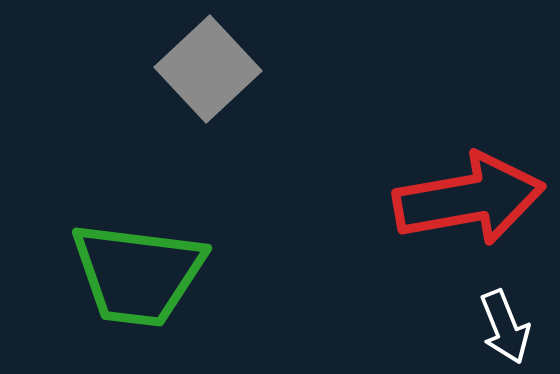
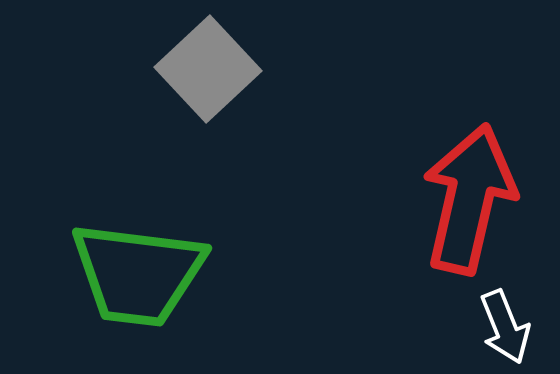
red arrow: rotated 67 degrees counterclockwise
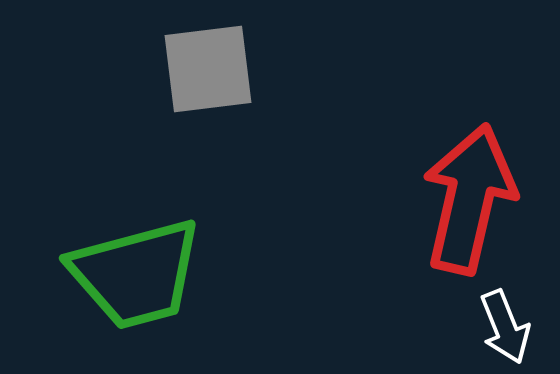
gray square: rotated 36 degrees clockwise
green trapezoid: moved 2 px left; rotated 22 degrees counterclockwise
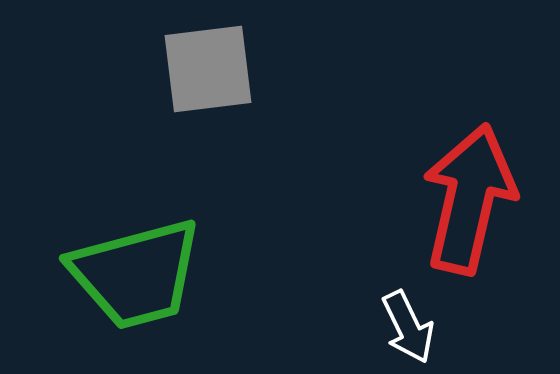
white arrow: moved 97 px left; rotated 4 degrees counterclockwise
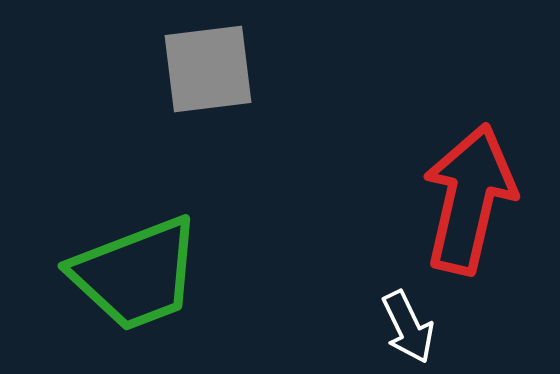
green trapezoid: rotated 6 degrees counterclockwise
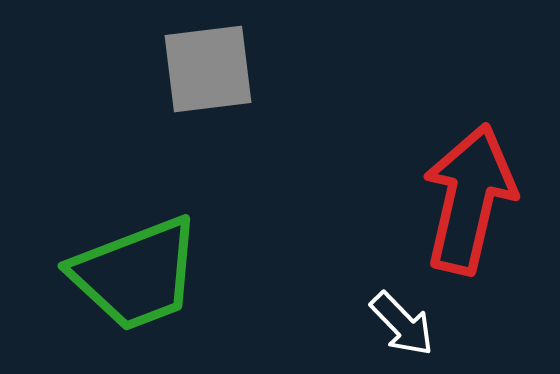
white arrow: moved 6 px left, 3 px up; rotated 18 degrees counterclockwise
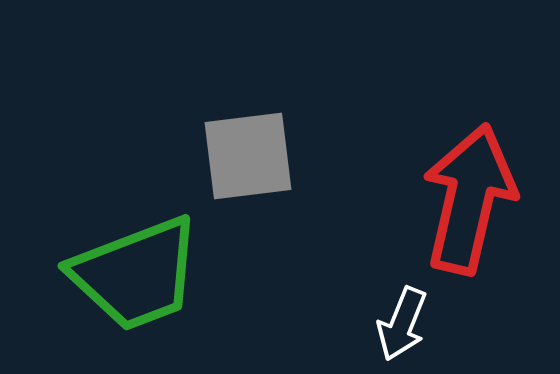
gray square: moved 40 px right, 87 px down
white arrow: rotated 66 degrees clockwise
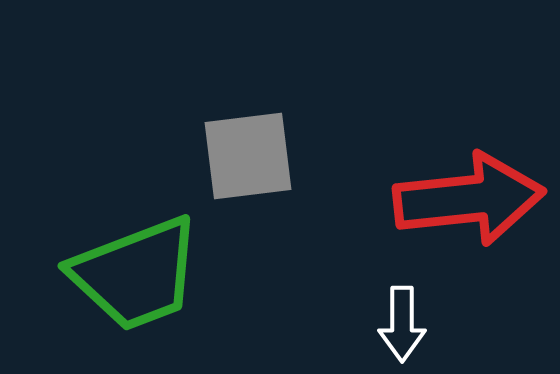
red arrow: rotated 71 degrees clockwise
white arrow: rotated 22 degrees counterclockwise
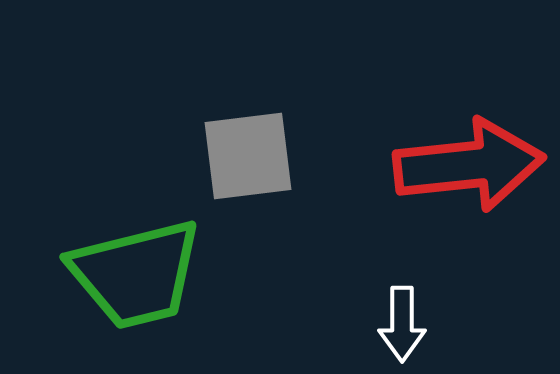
red arrow: moved 34 px up
green trapezoid: rotated 7 degrees clockwise
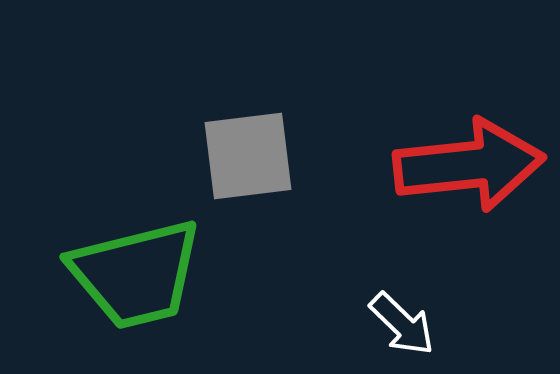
white arrow: rotated 46 degrees counterclockwise
